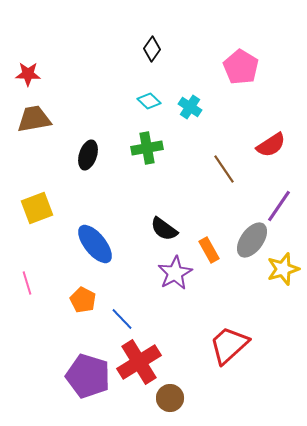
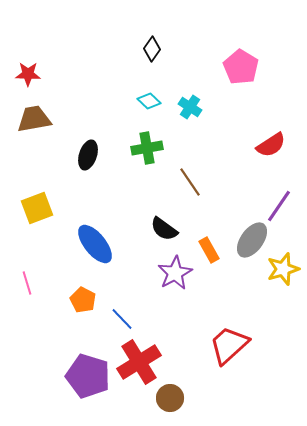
brown line: moved 34 px left, 13 px down
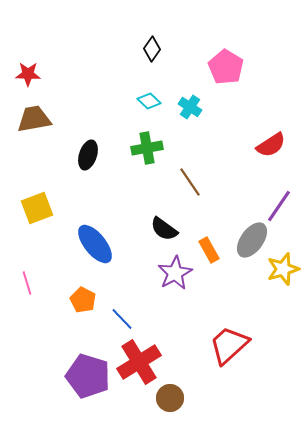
pink pentagon: moved 15 px left
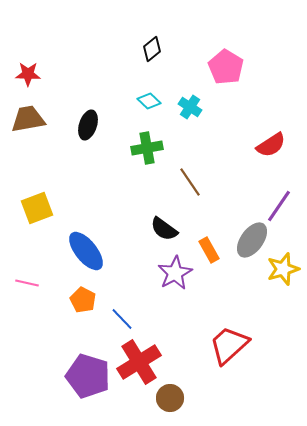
black diamond: rotated 15 degrees clockwise
brown trapezoid: moved 6 px left
black ellipse: moved 30 px up
blue ellipse: moved 9 px left, 7 px down
pink line: rotated 60 degrees counterclockwise
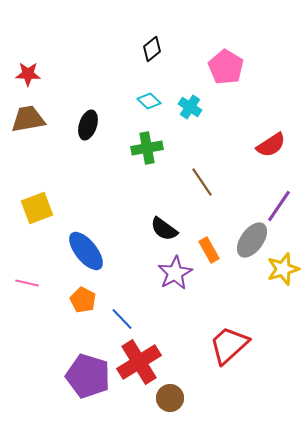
brown line: moved 12 px right
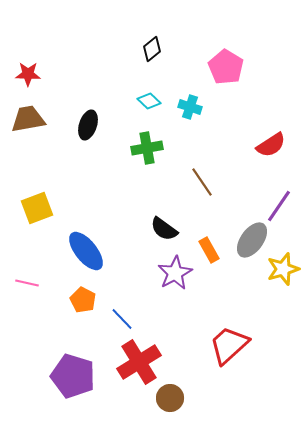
cyan cross: rotated 15 degrees counterclockwise
purple pentagon: moved 15 px left
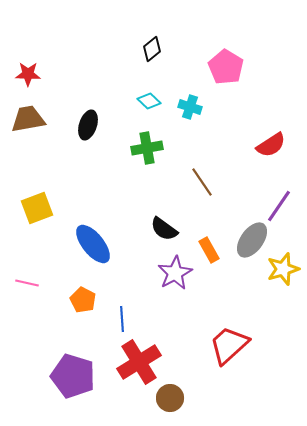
blue ellipse: moved 7 px right, 7 px up
blue line: rotated 40 degrees clockwise
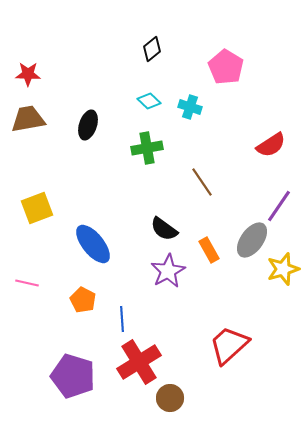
purple star: moved 7 px left, 2 px up
